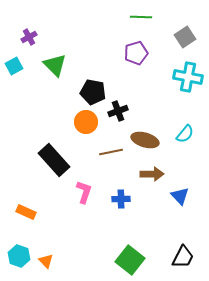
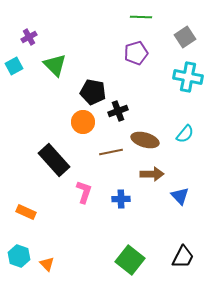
orange circle: moved 3 px left
orange triangle: moved 1 px right, 3 px down
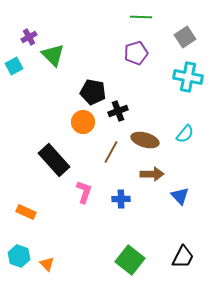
green triangle: moved 2 px left, 10 px up
brown line: rotated 50 degrees counterclockwise
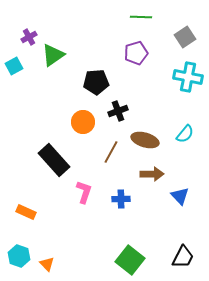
green triangle: rotated 40 degrees clockwise
black pentagon: moved 3 px right, 10 px up; rotated 15 degrees counterclockwise
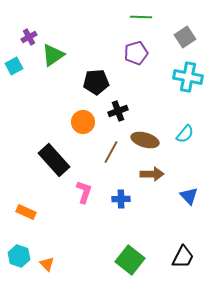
blue triangle: moved 9 px right
